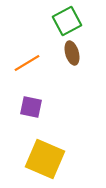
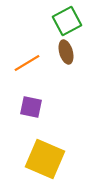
brown ellipse: moved 6 px left, 1 px up
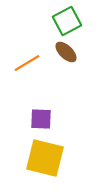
brown ellipse: rotated 30 degrees counterclockwise
purple square: moved 10 px right, 12 px down; rotated 10 degrees counterclockwise
yellow square: moved 1 px up; rotated 9 degrees counterclockwise
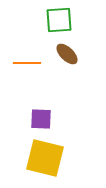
green square: moved 8 px left, 1 px up; rotated 24 degrees clockwise
brown ellipse: moved 1 px right, 2 px down
orange line: rotated 32 degrees clockwise
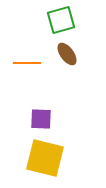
green square: moved 2 px right; rotated 12 degrees counterclockwise
brown ellipse: rotated 10 degrees clockwise
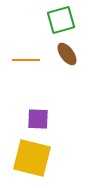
orange line: moved 1 px left, 3 px up
purple square: moved 3 px left
yellow square: moved 13 px left
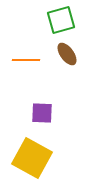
purple square: moved 4 px right, 6 px up
yellow square: rotated 15 degrees clockwise
